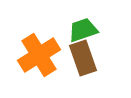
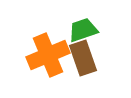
orange cross: moved 9 px right; rotated 9 degrees clockwise
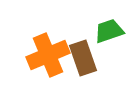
green trapezoid: moved 26 px right, 1 px down
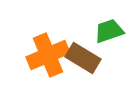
brown rectangle: rotated 40 degrees counterclockwise
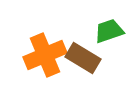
orange cross: moved 3 px left
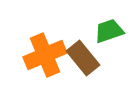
brown rectangle: rotated 20 degrees clockwise
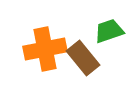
orange cross: moved 6 px up; rotated 12 degrees clockwise
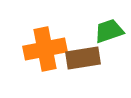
brown rectangle: rotated 60 degrees counterclockwise
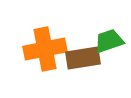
green trapezoid: moved 10 px down
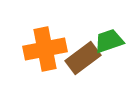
brown rectangle: rotated 28 degrees counterclockwise
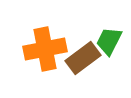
green trapezoid: rotated 44 degrees counterclockwise
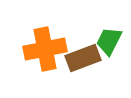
brown rectangle: rotated 16 degrees clockwise
